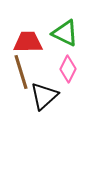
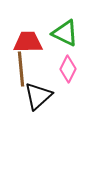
brown line: moved 3 px up; rotated 12 degrees clockwise
black triangle: moved 6 px left
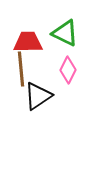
pink diamond: moved 1 px down
black triangle: rotated 8 degrees clockwise
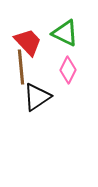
red trapezoid: rotated 48 degrees clockwise
brown line: moved 2 px up
black triangle: moved 1 px left, 1 px down
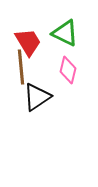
red trapezoid: rotated 12 degrees clockwise
pink diamond: rotated 12 degrees counterclockwise
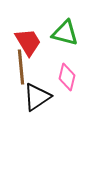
green triangle: rotated 12 degrees counterclockwise
pink diamond: moved 1 px left, 7 px down
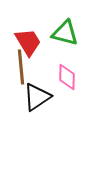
pink diamond: rotated 12 degrees counterclockwise
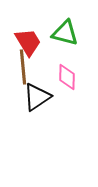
brown line: moved 2 px right
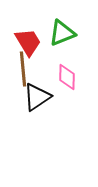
green triangle: moved 3 px left; rotated 36 degrees counterclockwise
brown line: moved 2 px down
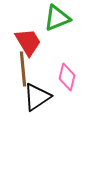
green triangle: moved 5 px left, 15 px up
pink diamond: rotated 12 degrees clockwise
